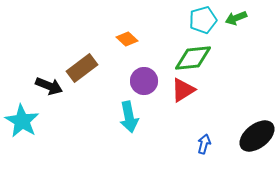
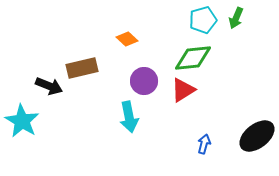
green arrow: rotated 45 degrees counterclockwise
brown rectangle: rotated 24 degrees clockwise
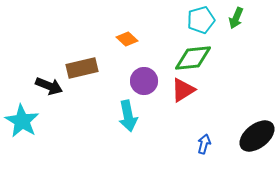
cyan pentagon: moved 2 px left
cyan arrow: moved 1 px left, 1 px up
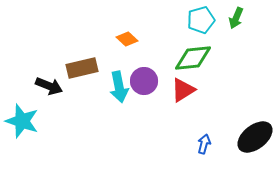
cyan arrow: moved 9 px left, 29 px up
cyan star: rotated 12 degrees counterclockwise
black ellipse: moved 2 px left, 1 px down
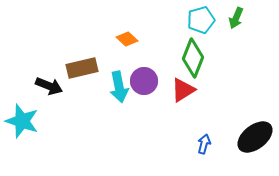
green diamond: rotated 63 degrees counterclockwise
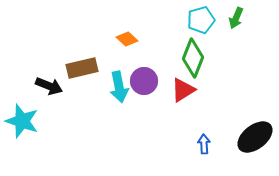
blue arrow: rotated 18 degrees counterclockwise
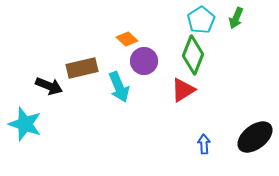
cyan pentagon: rotated 16 degrees counterclockwise
green diamond: moved 3 px up
purple circle: moved 20 px up
cyan arrow: rotated 12 degrees counterclockwise
cyan star: moved 3 px right, 3 px down
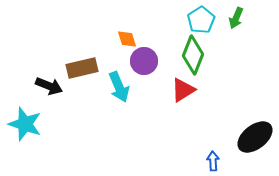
orange diamond: rotated 30 degrees clockwise
blue arrow: moved 9 px right, 17 px down
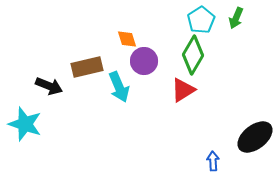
green diamond: rotated 9 degrees clockwise
brown rectangle: moved 5 px right, 1 px up
